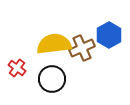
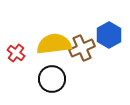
red cross: moved 1 px left, 15 px up
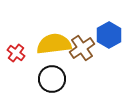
brown cross: rotated 10 degrees counterclockwise
